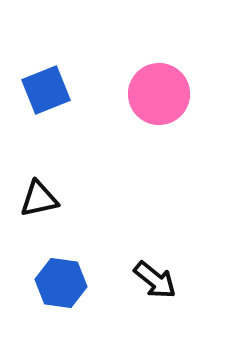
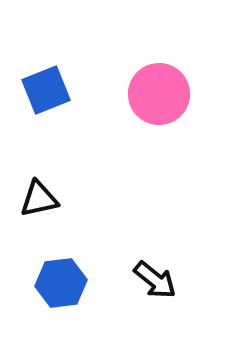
blue hexagon: rotated 15 degrees counterclockwise
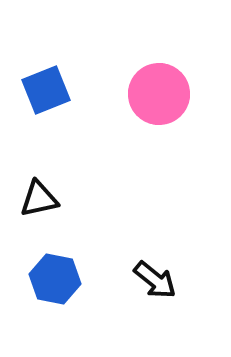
blue hexagon: moved 6 px left, 4 px up; rotated 18 degrees clockwise
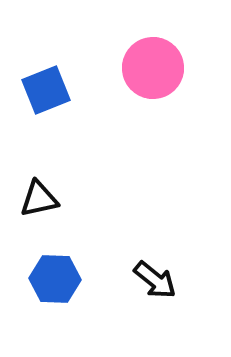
pink circle: moved 6 px left, 26 px up
blue hexagon: rotated 9 degrees counterclockwise
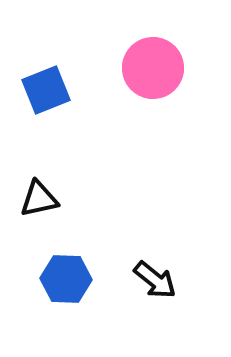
blue hexagon: moved 11 px right
